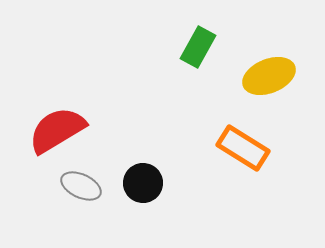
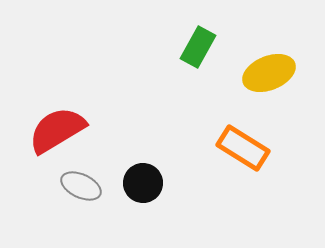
yellow ellipse: moved 3 px up
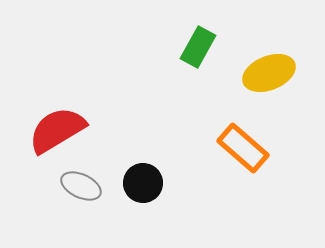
orange rectangle: rotated 9 degrees clockwise
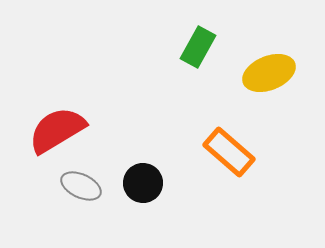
orange rectangle: moved 14 px left, 4 px down
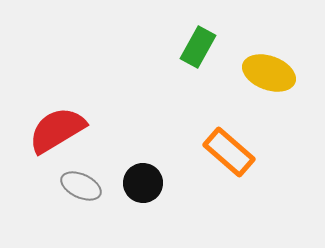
yellow ellipse: rotated 42 degrees clockwise
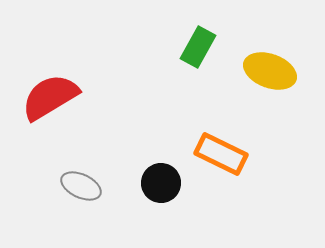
yellow ellipse: moved 1 px right, 2 px up
red semicircle: moved 7 px left, 33 px up
orange rectangle: moved 8 px left, 2 px down; rotated 15 degrees counterclockwise
black circle: moved 18 px right
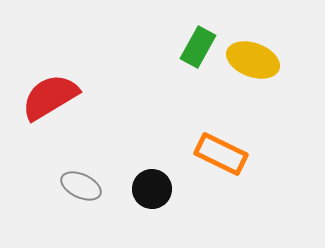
yellow ellipse: moved 17 px left, 11 px up
black circle: moved 9 px left, 6 px down
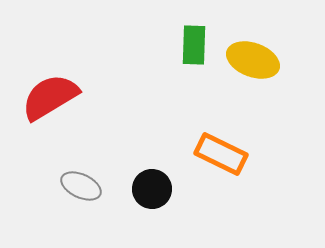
green rectangle: moved 4 px left, 2 px up; rotated 27 degrees counterclockwise
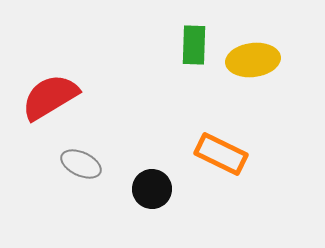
yellow ellipse: rotated 27 degrees counterclockwise
gray ellipse: moved 22 px up
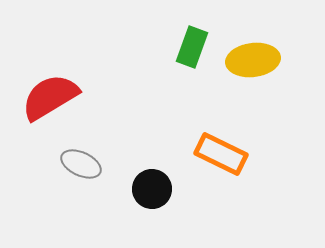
green rectangle: moved 2 px left, 2 px down; rotated 18 degrees clockwise
